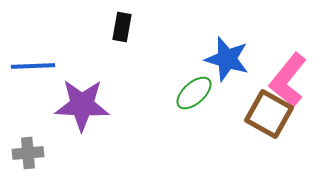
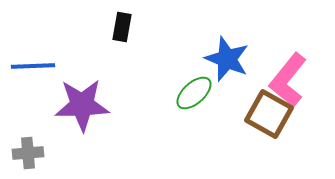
blue star: rotated 6 degrees clockwise
purple star: rotated 4 degrees counterclockwise
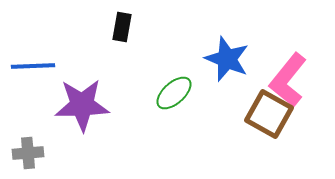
green ellipse: moved 20 px left
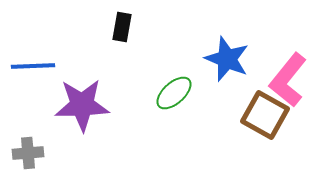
brown square: moved 4 px left, 1 px down
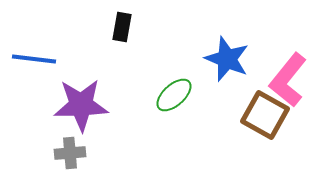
blue line: moved 1 px right, 7 px up; rotated 9 degrees clockwise
green ellipse: moved 2 px down
purple star: moved 1 px left
gray cross: moved 42 px right
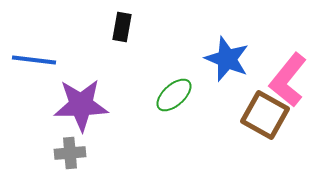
blue line: moved 1 px down
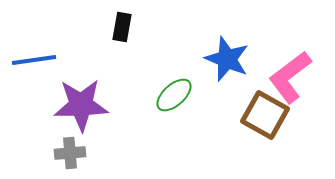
blue line: rotated 15 degrees counterclockwise
pink L-shape: moved 2 px right, 3 px up; rotated 14 degrees clockwise
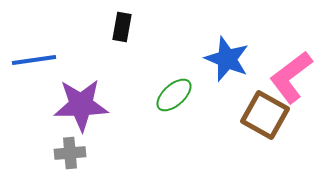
pink L-shape: moved 1 px right
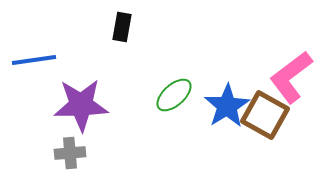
blue star: moved 47 px down; rotated 18 degrees clockwise
